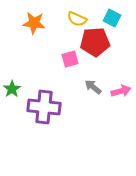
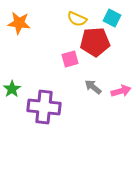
orange star: moved 15 px left
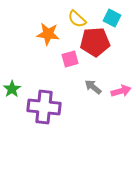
yellow semicircle: rotated 18 degrees clockwise
orange star: moved 29 px right, 11 px down
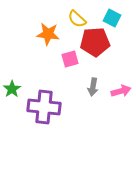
gray arrow: rotated 120 degrees counterclockwise
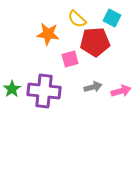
gray arrow: rotated 114 degrees counterclockwise
purple cross: moved 16 px up
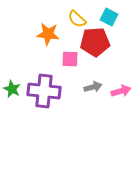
cyan square: moved 3 px left, 1 px up
pink square: rotated 18 degrees clockwise
green star: rotated 12 degrees counterclockwise
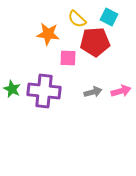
pink square: moved 2 px left, 1 px up
gray arrow: moved 5 px down
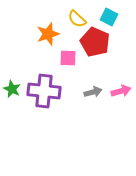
orange star: rotated 25 degrees counterclockwise
red pentagon: rotated 28 degrees clockwise
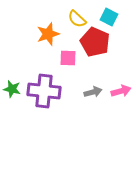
green star: rotated 12 degrees counterclockwise
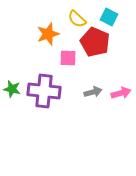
pink arrow: moved 2 px down
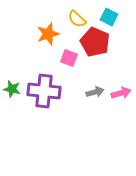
pink square: moved 1 px right; rotated 18 degrees clockwise
gray arrow: moved 2 px right
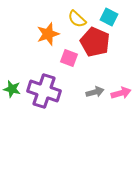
purple cross: rotated 12 degrees clockwise
